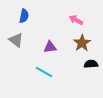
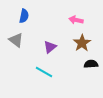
pink arrow: rotated 16 degrees counterclockwise
purple triangle: rotated 32 degrees counterclockwise
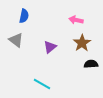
cyan line: moved 2 px left, 12 px down
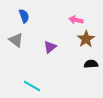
blue semicircle: rotated 32 degrees counterclockwise
brown star: moved 4 px right, 4 px up
cyan line: moved 10 px left, 2 px down
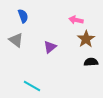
blue semicircle: moved 1 px left
black semicircle: moved 2 px up
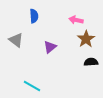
blue semicircle: moved 11 px right; rotated 16 degrees clockwise
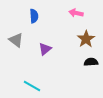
pink arrow: moved 7 px up
purple triangle: moved 5 px left, 2 px down
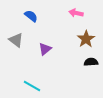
blue semicircle: moved 3 px left; rotated 48 degrees counterclockwise
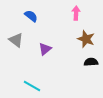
pink arrow: rotated 80 degrees clockwise
brown star: rotated 18 degrees counterclockwise
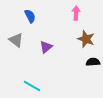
blue semicircle: moved 1 px left; rotated 24 degrees clockwise
purple triangle: moved 1 px right, 2 px up
black semicircle: moved 2 px right
